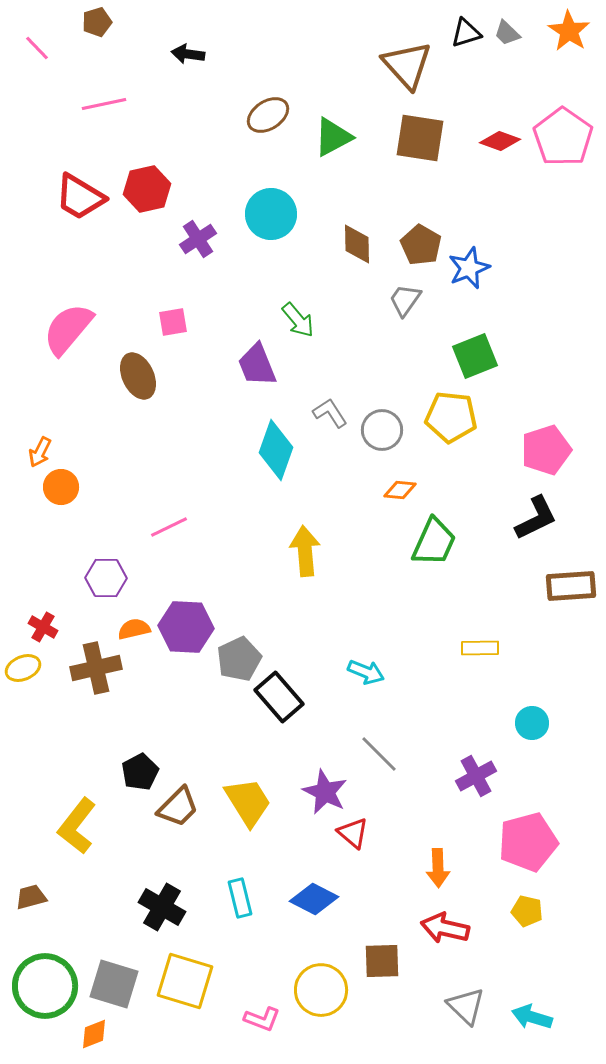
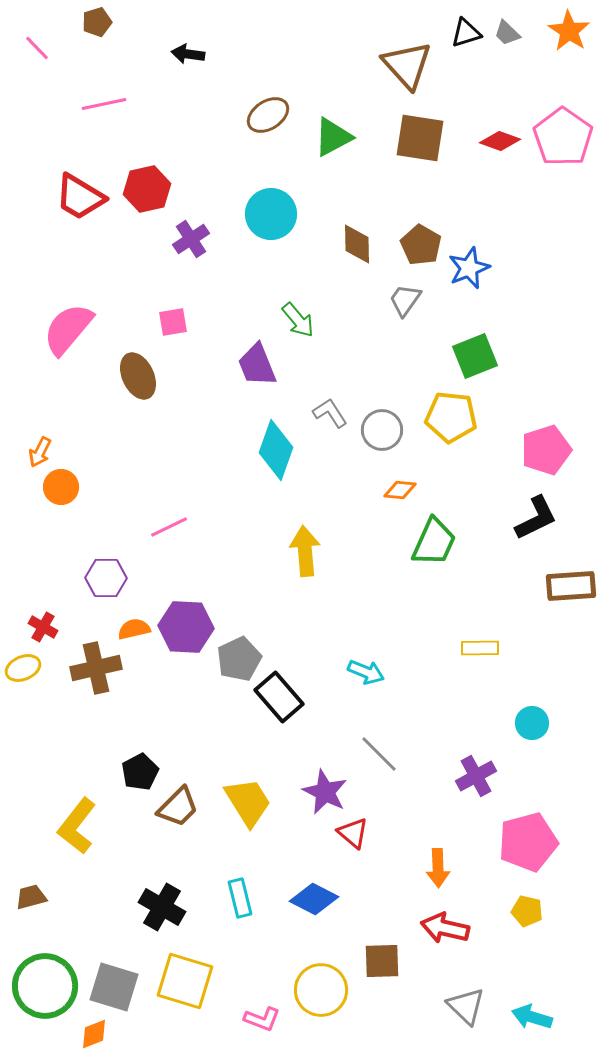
purple cross at (198, 239): moved 7 px left
gray square at (114, 984): moved 3 px down
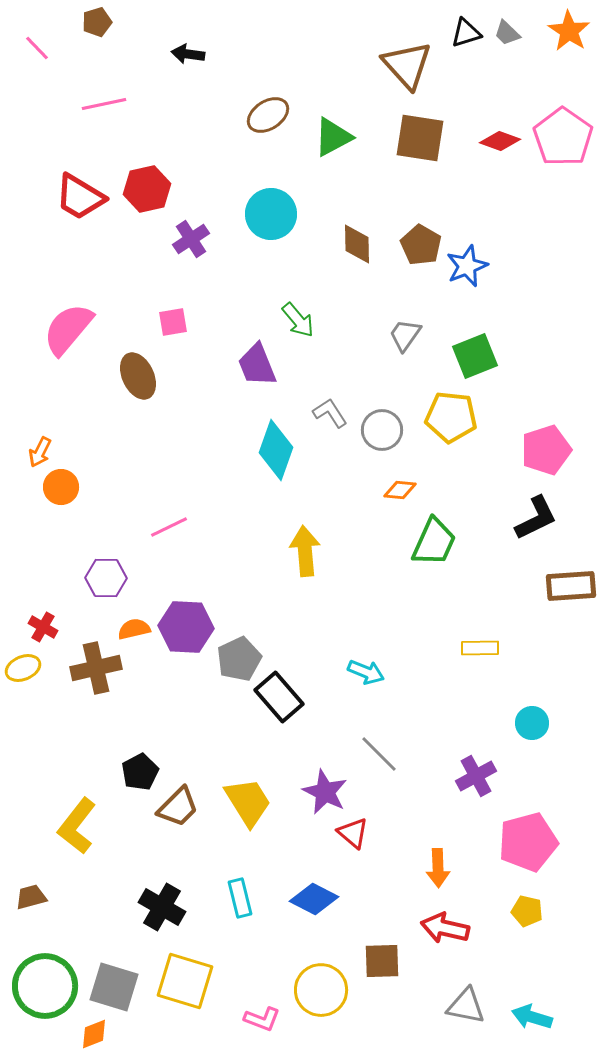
blue star at (469, 268): moved 2 px left, 2 px up
gray trapezoid at (405, 300): moved 35 px down
gray triangle at (466, 1006): rotated 33 degrees counterclockwise
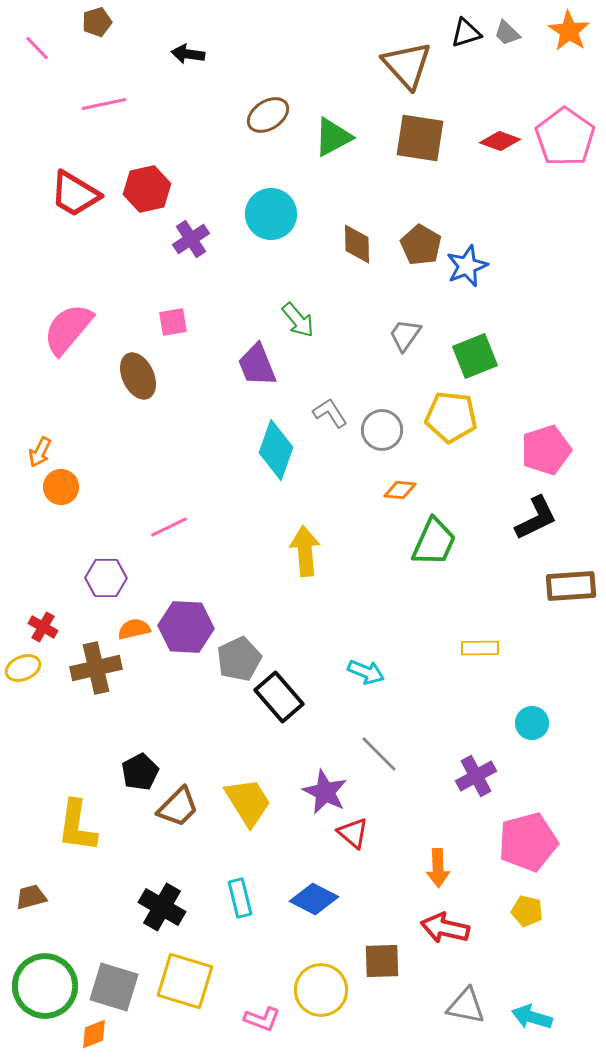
pink pentagon at (563, 137): moved 2 px right
red trapezoid at (80, 197): moved 5 px left, 3 px up
yellow L-shape at (77, 826): rotated 30 degrees counterclockwise
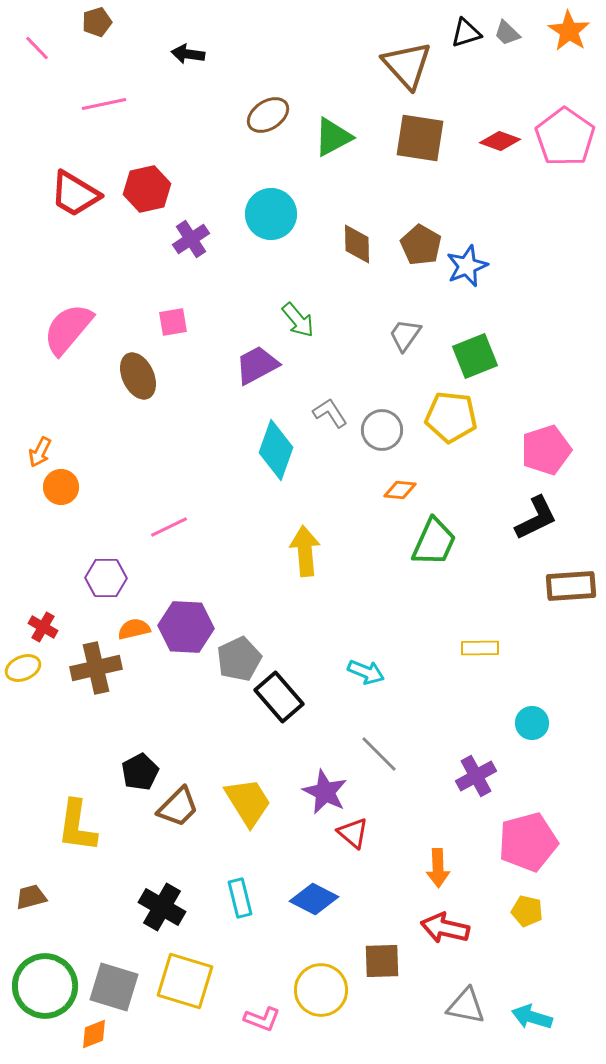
purple trapezoid at (257, 365): rotated 84 degrees clockwise
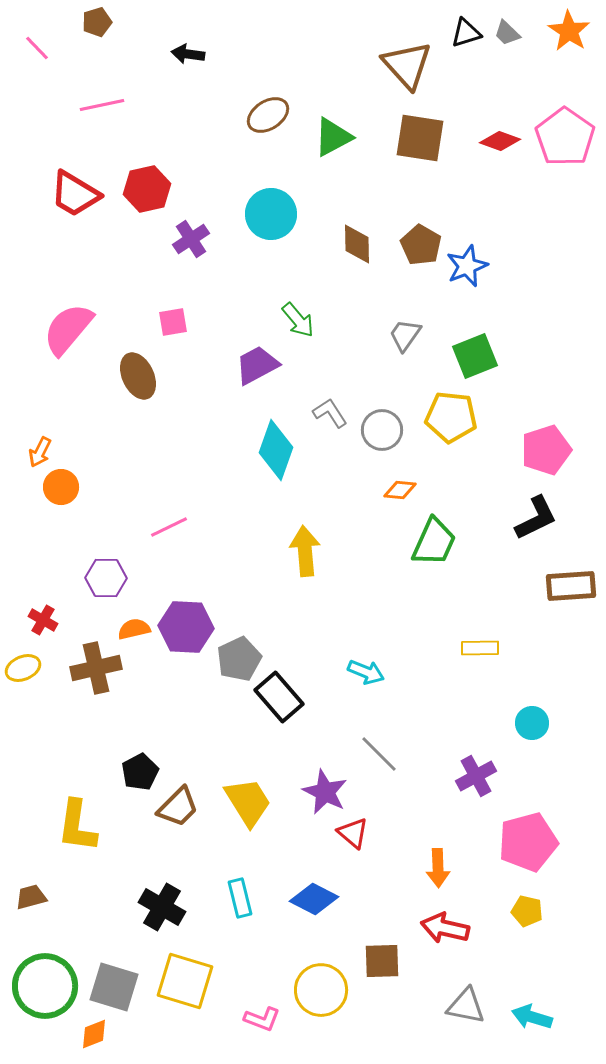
pink line at (104, 104): moved 2 px left, 1 px down
red cross at (43, 627): moved 7 px up
